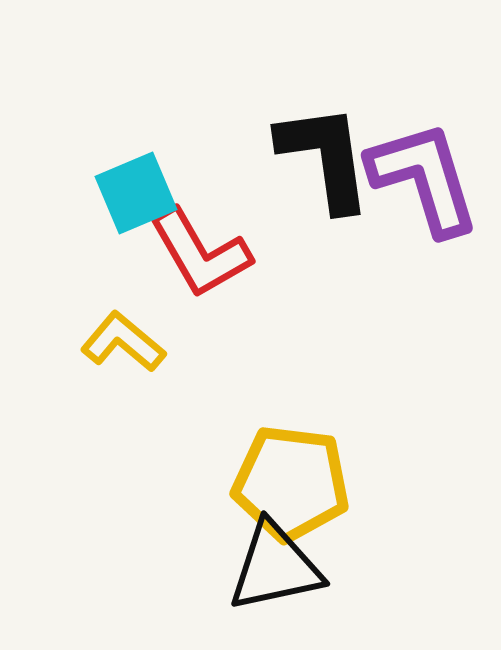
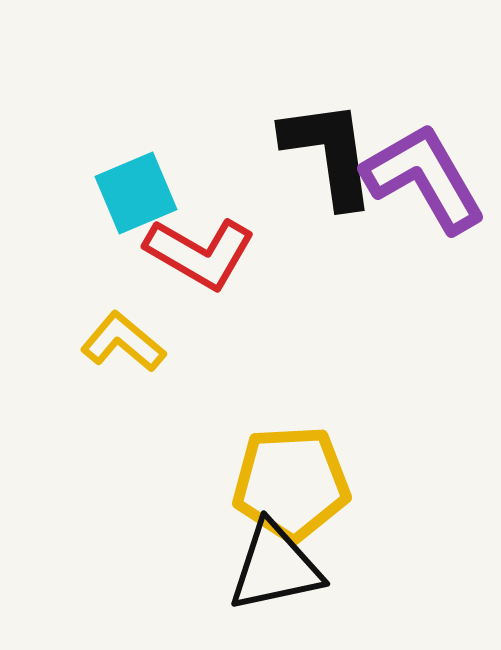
black L-shape: moved 4 px right, 4 px up
purple L-shape: rotated 13 degrees counterclockwise
red L-shape: rotated 30 degrees counterclockwise
yellow pentagon: rotated 10 degrees counterclockwise
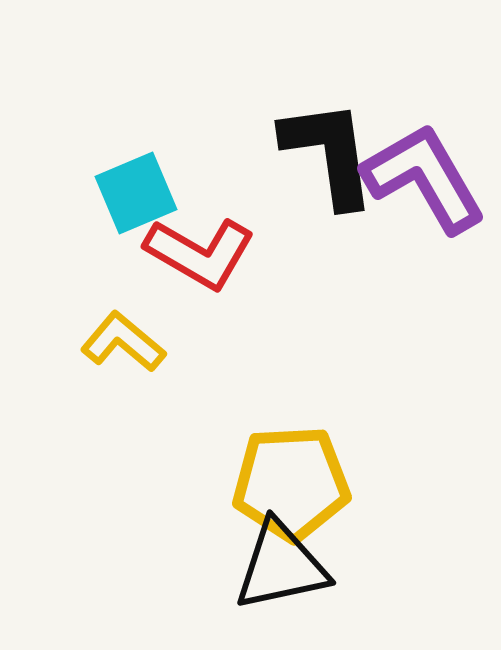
black triangle: moved 6 px right, 1 px up
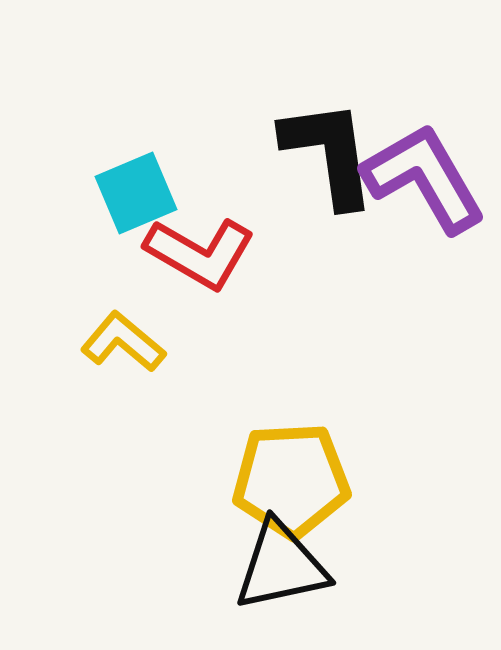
yellow pentagon: moved 3 px up
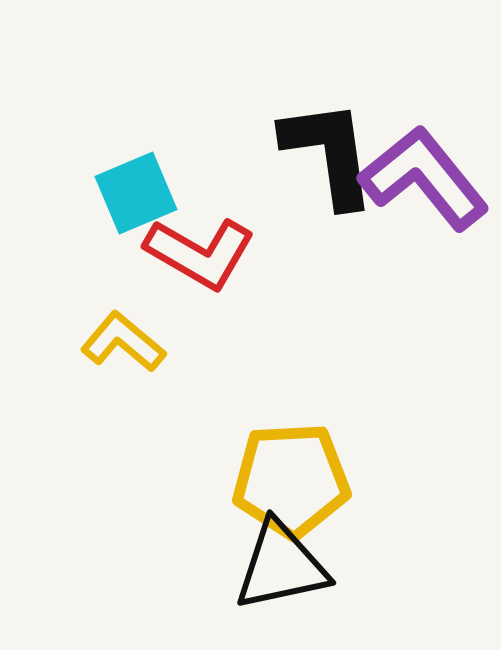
purple L-shape: rotated 9 degrees counterclockwise
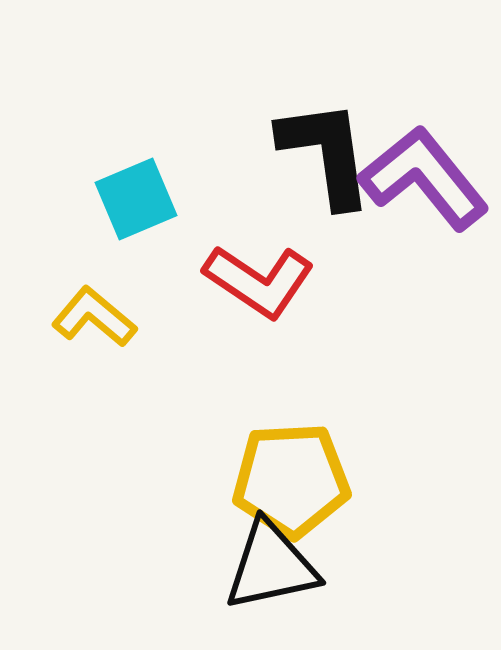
black L-shape: moved 3 px left
cyan square: moved 6 px down
red L-shape: moved 59 px right, 28 px down; rotated 4 degrees clockwise
yellow L-shape: moved 29 px left, 25 px up
black triangle: moved 10 px left
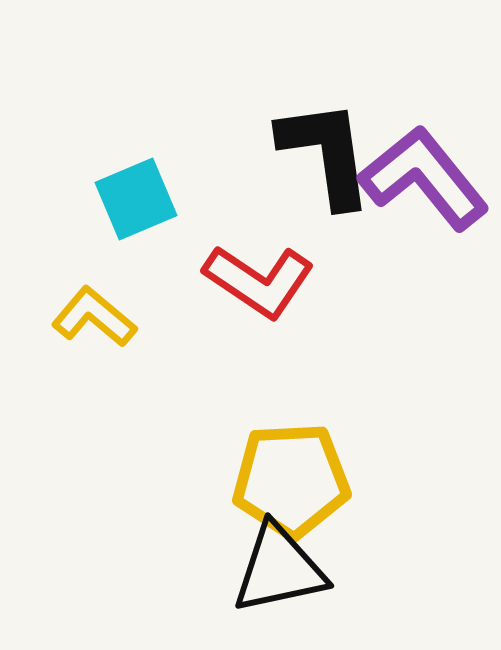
black triangle: moved 8 px right, 3 px down
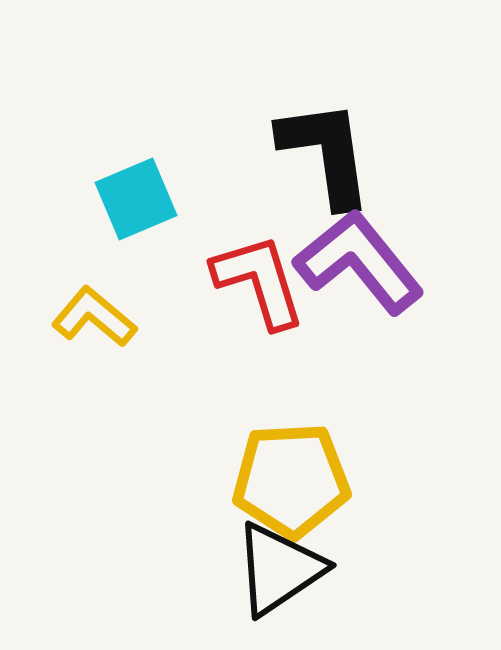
purple L-shape: moved 65 px left, 84 px down
red L-shape: rotated 141 degrees counterclockwise
black triangle: rotated 22 degrees counterclockwise
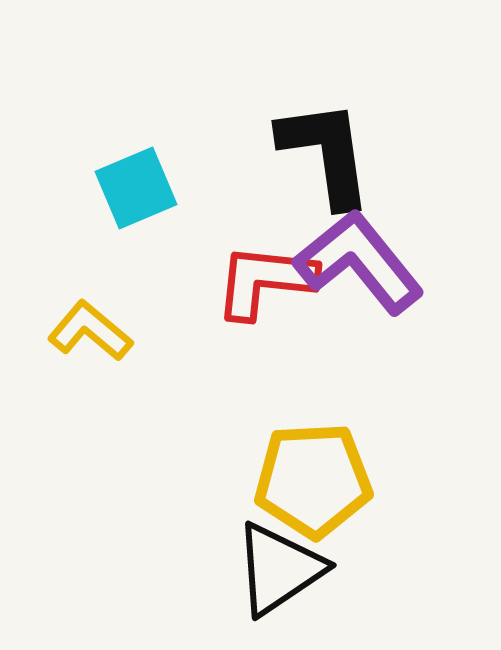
cyan square: moved 11 px up
red L-shape: moved 6 px right; rotated 67 degrees counterclockwise
yellow L-shape: moved 4 px left, 14 px down
yellow pentagon: moved 22 px right
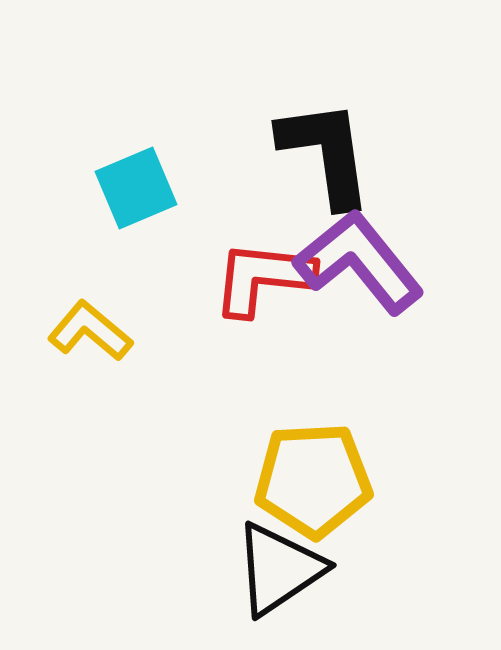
red L-shape: moved 2 px left, 3 px up
